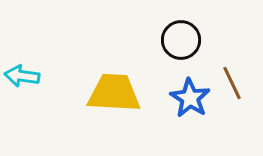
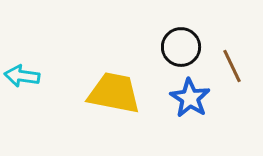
black circle: moved 7 px down
brown line: moved 17 px up
yellow trapezoid: rotated 8 degrees clockwise
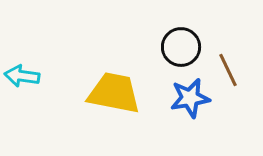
brown line: moved 4 px left, 4 px down
blue star: rotated 30 degrees clockwise
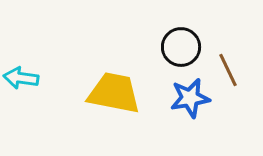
cyan arrow: moved 1 px left, 2 px down
